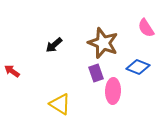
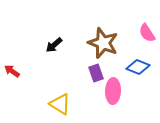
pink semicircle: moved 1 px right, 5 px down
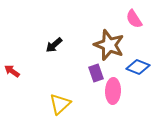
pink semicircle: moved 13 px left, 14 px up
brown star: moved 6 px right, 2 px down
yellow triangle: rotated 45 degrees clockwise
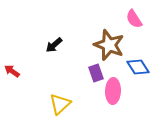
blue diamond: rotated 35 degrees clockwise
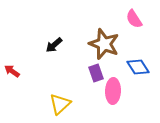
brown star: moved 5 px left, 1 px up
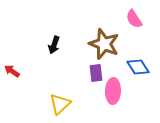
black arrow: rotated 30 degrees counterclockwise
purple rectangle: rotated 12 degrees clockwise
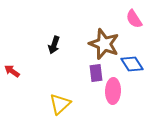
blue diamond: moved 6 px left, 3 px up
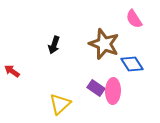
purple rectangle: moved 15 px down; rotated 48 degrees counterclockwise
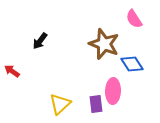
black arrow: moved 14 px left, 4 px up; rotated 18 degrees clockwise
purple rectangle: moved 16 px down; rotated 48 degrees clockwise
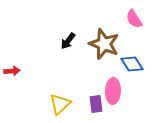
black arrow: moved 28 px right
red arrow: rotated 140 degrees clockwise
